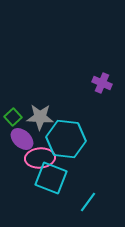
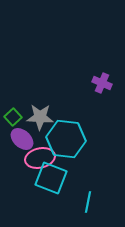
pink ellipse: rotated 8 degrees counterclockwise
cyan line: rotated 25 degrees counterclockwise
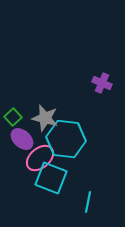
gray star: moved 5 px right, 1 px down; rotated 12 degrees clockwise
pink ellipse: rotated 28 degrees counterclockwise
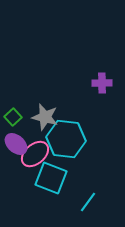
purple cross: rotated 24 degrees counterclockwise
gray star: moved 1 px up
purple ellipse: moved 6 px left, 5 px down
pink ellipse: moved 5 px left, 4 px up
cyan line: rotated 25 degrees clockwise
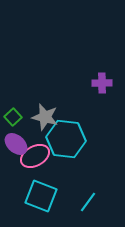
pink ellipse: moved 2 px down; rotated 12 degrees clockwise
cyan square: moved 10 px left, 18 px down
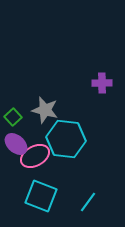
gray star: moved 7 px up
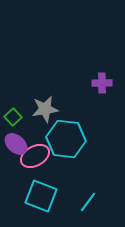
gray star: moved 1 px up; rotated 24 degrees counterclockwise
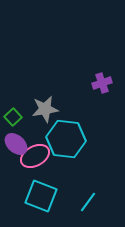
purple cross: rotated 18 degrees counterclockwise
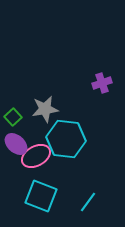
pink ellipse: moved 1 px right
